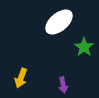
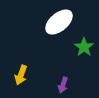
yellow arrow: moved 3 px up
purple arrow: rotated 28 degrees clockwise
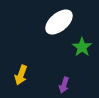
green star: moved 2 px left
purple arrow: moved 1 px right
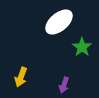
yellow arrow: moved 2 px down
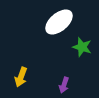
green star: rotated 18 degrees counterclockwise
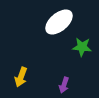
green star: rotated 12 degrees counterclockwise
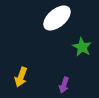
white ellipse: moved 2 px left, 4 px up
green star: rotated 24 degrees clockwise
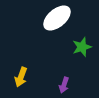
green star: rotated 24 degrees clockwise
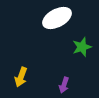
white ellipse: rotated 12 degrees clockwise
